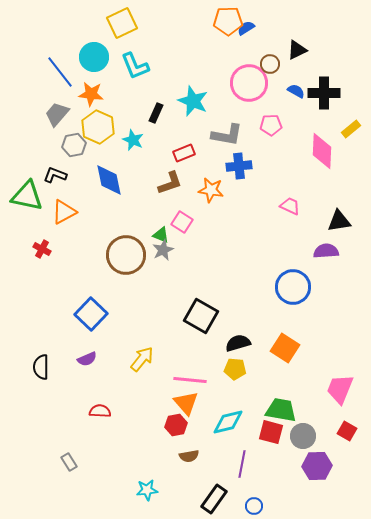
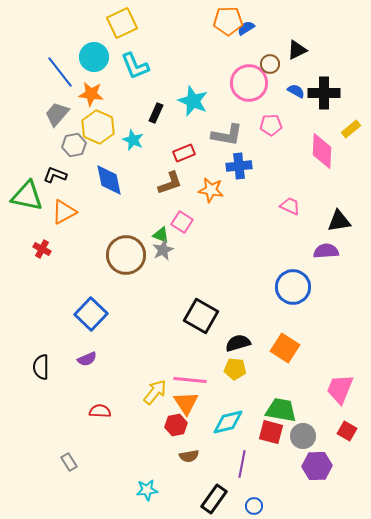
yellow arrow at (142, 359): moved 13 px right, 33 px down
orange triangle at (186, 403): rotated 8 degrees clockwise
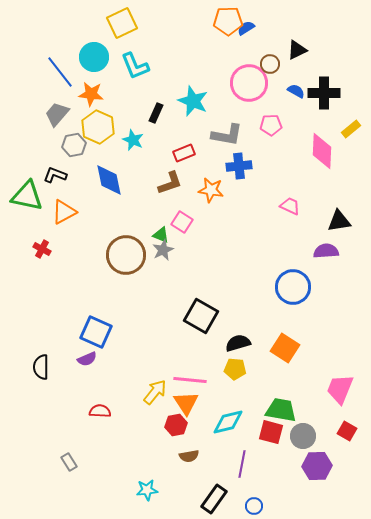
blue square at (91, 314): moved 5 px right, 18 px down; rotated 20 degrees counterclockwise
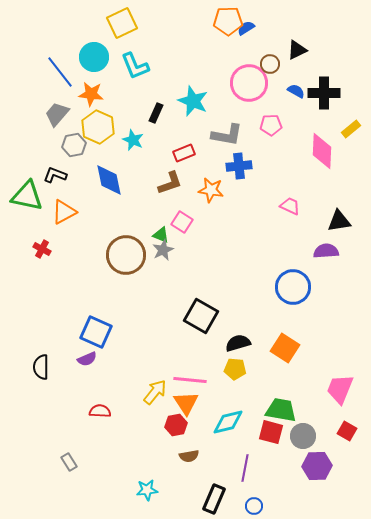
purple line at (242, 464): moved 3 px right, 4 px down
black rectangle at (214, 499): rotated 12 degrees counterclockwise
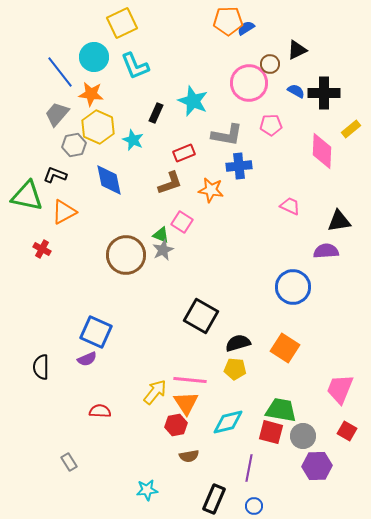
purple line at (245, 468): moved 4 px right
